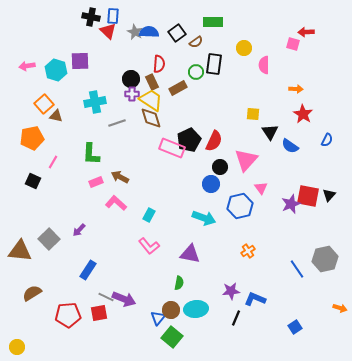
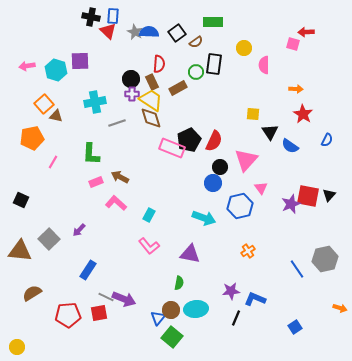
black square at (33, 181): moved 12 px left, 19 px down
blue circle at (211, 184): moved 2 px right, 1 px up
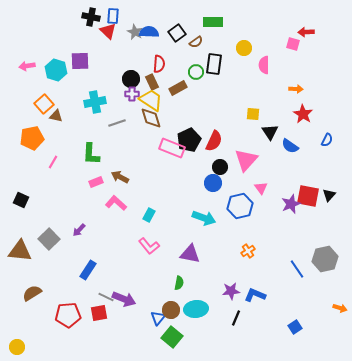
blue L-shape at (255, 299): moved 4 px up
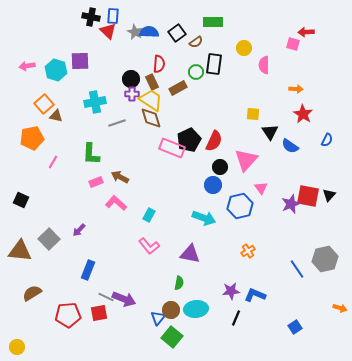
blue circle at (213, 183): moved 2 px down
blue rectangle at (88, 270): rotated 12 degrees counterclockwise
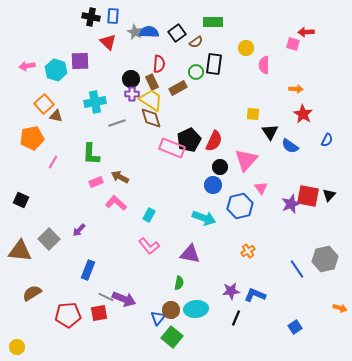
red triangle at (108, 31): moved 11 px down
yellow circle at (244, 48): moved 2 px right
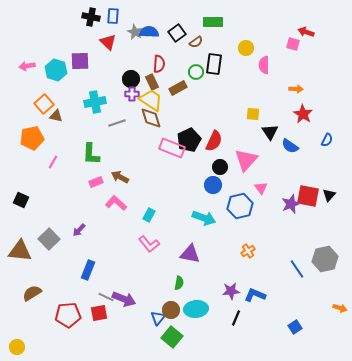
red arrow at (306, 32): rotated 21 degrees clockwise
pink L-shape at (149, 246): moved 2 px up
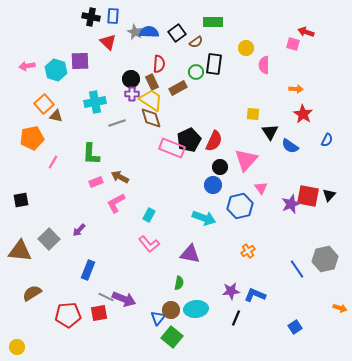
black square at (21, 200): rotated 35 degrees counterclockwise
pink L-shape at (116, 203): rotated 70 degrees counterclockwise
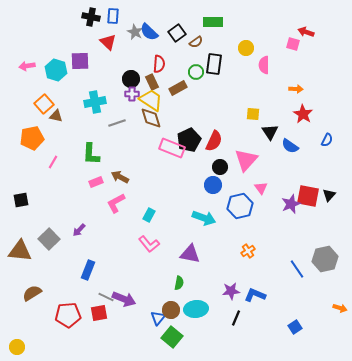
blue semicircle at (149, 32): rotated 138 degrees counterclockwise
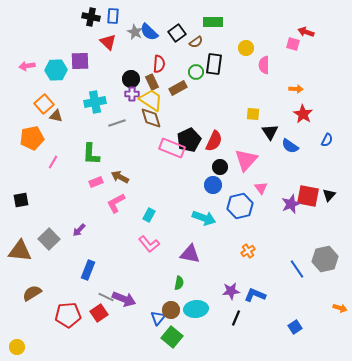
cyan hexagon at (56, 70): rotated 20 degrees counterclockwise
red square at (99, 313): rotated 24 degrees counterclockwise
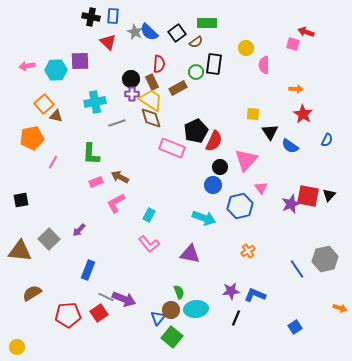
green rectangle at (213, 22): moved 6 px left, 1 px down
black pentagon at (189, 140): moved 7 px right, 9 px up
green semicircle at (179, 283): moved 9 px down; rotated 32 degrees counterclockwise
